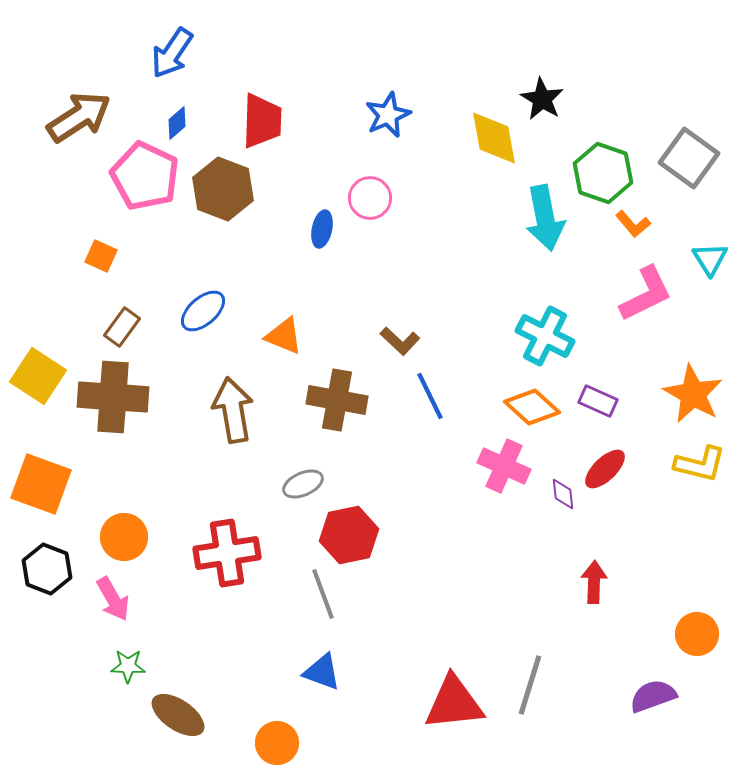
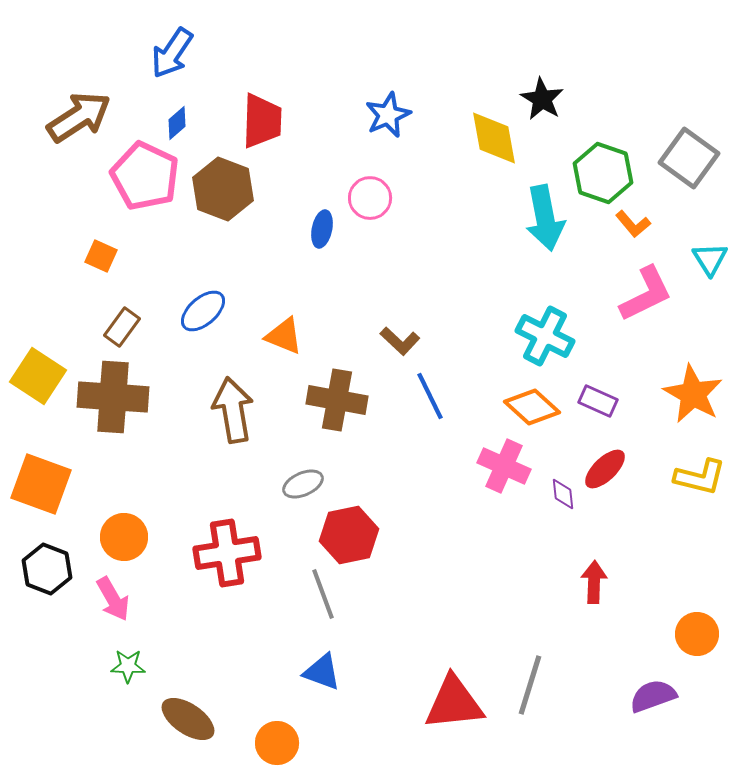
yellow L-shape at (700, 464): moved 13 px down
brown ellipse at (178, 715): moved 10 px right, 4 px down
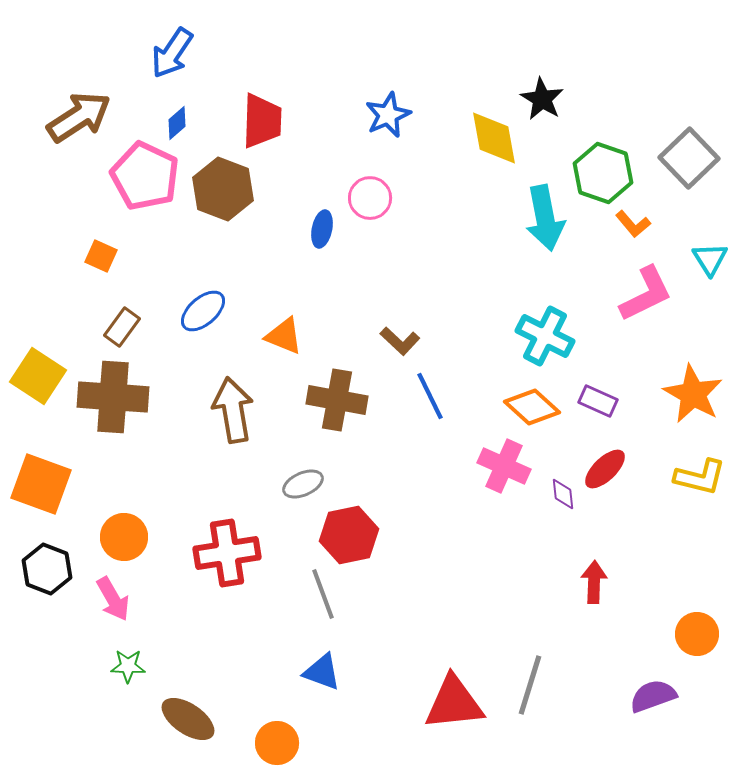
gray square at (689, 158): rotated 10 degrees clockwise
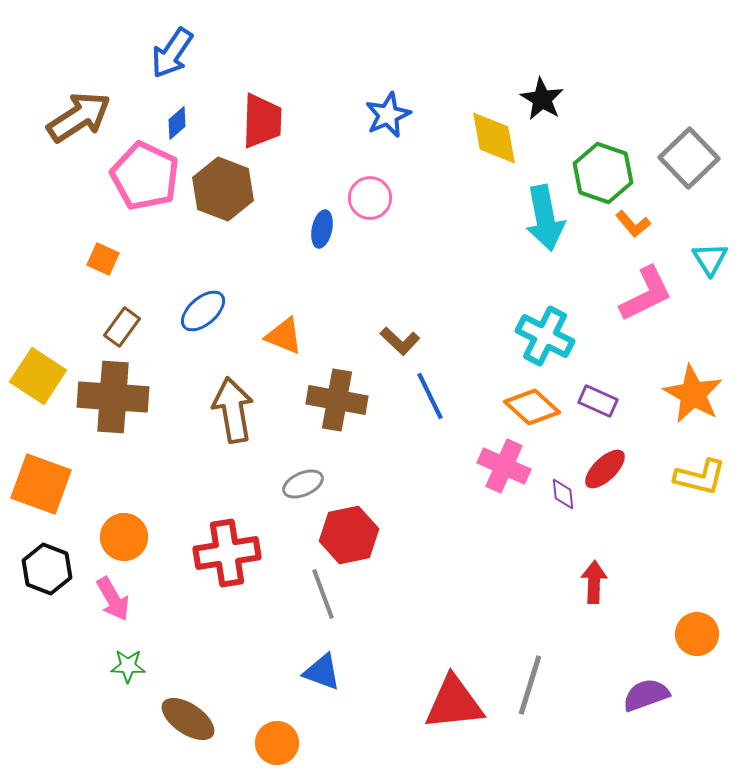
orange square at (101, 256): moved 2 px right, 3 px down
purple semicircle at (653, 696): moved 7 px left, 1 px up
